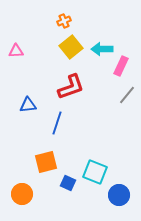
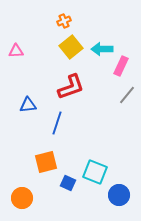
orange circle: moved 4 px down
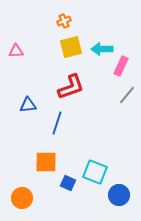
yellow square: rotated 25 degrees clockwise
orange square: rotated 15 degrees clockwise
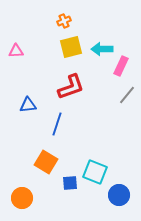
blue line: moved 1 px down
orange square: rotated 30 degrees clockwise
blue square: moved 2 px right; rotated 28 degrees counterclockwise
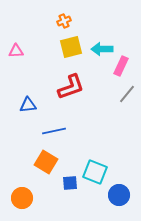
gray line: moved 1 px up
blue line: moved 3 px left, 7 px down; rotated 60 degrees clockwise
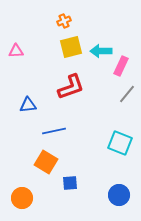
cyan arrow: moved 1 px left, 2 px down
cyan square: moved 25 px right, 29 px up
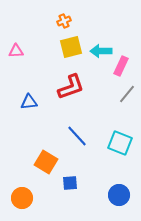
blue triangle: moved 1 px right, 3 px up
blue line: moved 23 px right, 5 px down; rotated 60 degrees clockwise
